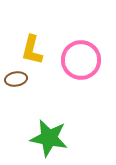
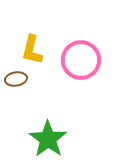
green star: moved 1 px left, 1 px down; rotated 24 degrees clockwise
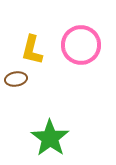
pink circle: moved 15 px up
green star: moved 2 px right, 1 px up
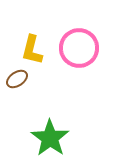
pink circle: moved 2 px left, 3 px down
brown ellipse: moved 1 px right; rotated 25 degrees counterclockwise
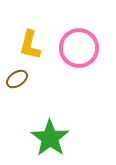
yellow L-shape: moved 2 px left, 5 px up
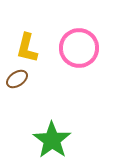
yellow L-shape: moved 3 px left, 3 px down
green star: moved 2 px right, 2 px down
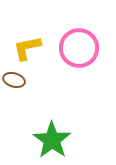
yellow L-shape: rotated 64 degrees clockwise
brown ellipse: moved 3 px left, 1 px down; rotated 50 degrees clockwise
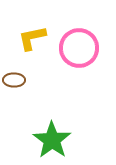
yellow L-shape: moved 5 px right, 10 px up
brown ellipse: rotated 15 degrees counterclockwise
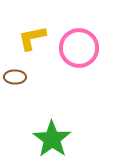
brown ellipse: moved 1 px right, 3 px up
green star: moved 1 px up
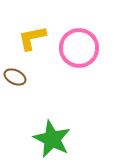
brown ellipse: rotated 25 degrees clockwise
green star: rotated 9 degrees counterclockwise
